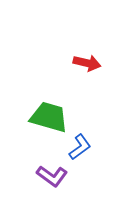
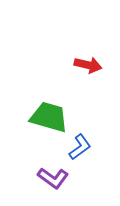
red arrow: moved 1 px right, 2 px down
purple L-shape: moved 1 px right, 2 px down
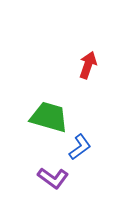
red arrow: rotated 84 degrees counterclockwise
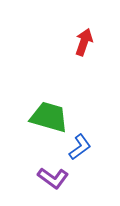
red arrow: moved 4 px left, 23 px up
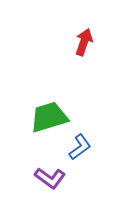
green trapezoid: rotated 33 degrees counterclockwise
purple L-shape: moved 3 px left
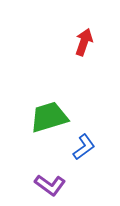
blue L-shape: moved 4 px right
purple L-shape: moved 7 px down
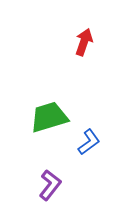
blue L-shape: moved 5 px right, 5 px up
purple L-shape: rotated 88 degrees counterclockwise
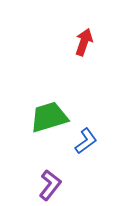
blue L-shape: moved 3 px left, 1 px up
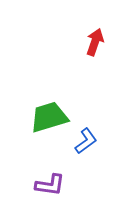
red arrow: moved 11 px right
purple L-shape: rotated 60 degrees clockwise
